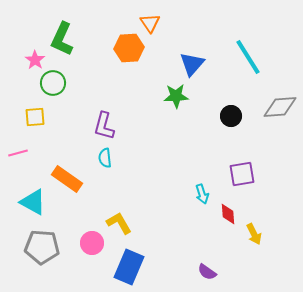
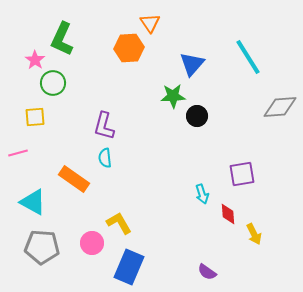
green star: moved 3 px left
black circle: moved 34 px left
orange rectangle: moved 7 px right
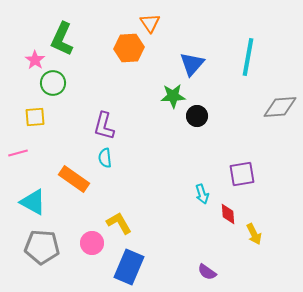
cyan line: rotated 42 degrees clockwise
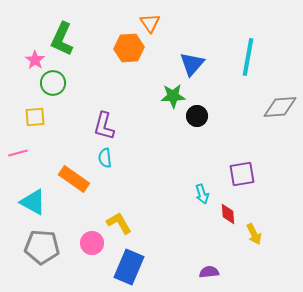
purple semicircle: moved 2 px right; rotated 138 degrees clockwise
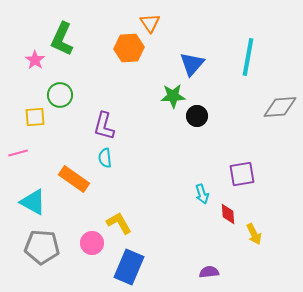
green circle: moved 7 px right, 12 px down
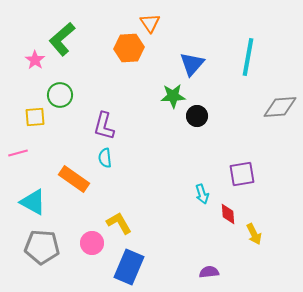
green L-shape: rotated 24 degrees clockwise
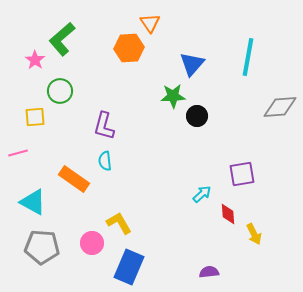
green circle: moved 4 px up
cyan semicircle: moved 3 px down
cyan arrow: rotated 114 degrees counterclockwise
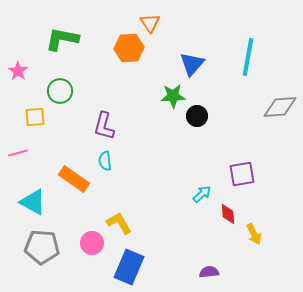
green L-shape: rotated 52 degrees clockwise
pink star: moved 17 px left, 11 px down
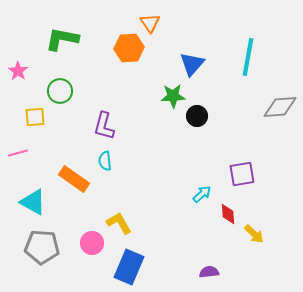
yellow arrow: rotated 20 degrees counterclockwise
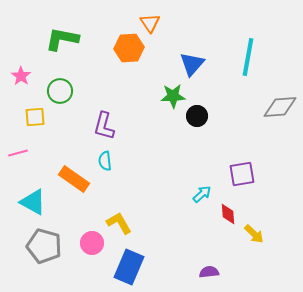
pink star: moved 3 px right, 5 px down
gray pentagon: moved 2 px right, 1 px up; rotated 12 degrees clockwise
